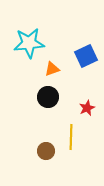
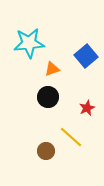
blue square: rotated 15 degrees counterclockwise
yellow line: rotated 50 degrees counterclockwise
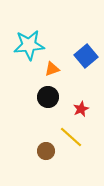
cyan star: moved 2 px down
red star: moved 6 px left, 1 px down
